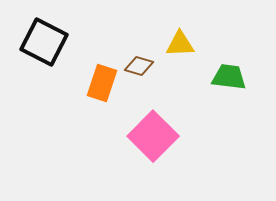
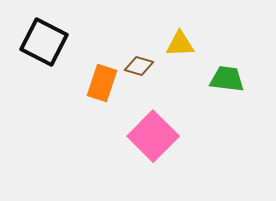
green trapezoid: moved 2 px left, 2 px down
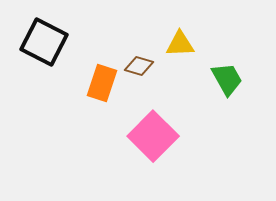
green trapezoid: rotated 54 degrees clockwise
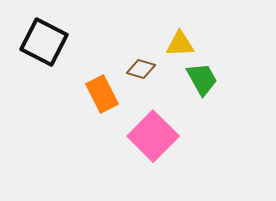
brown diamond: moved 2 px right, 3 px down
green trapezoid: moved 25 px left
orange rectangle: moved 11 px down; rotated 45 degrees counterclockwise
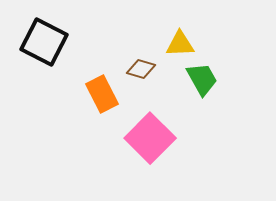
pink square: moved 3 px left, 2 px down
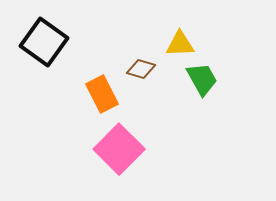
black square: rotated 9 degrees clockwise
pink square: moved 31 px left, 11 px down
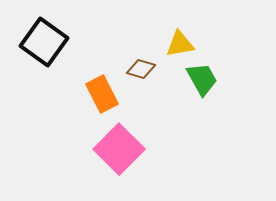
yellow triangle: rotated 8 degrees counterclockwise
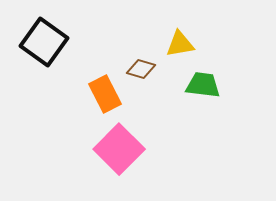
green trapezoid: moved 1 px right, 6 px down; rotated 54 degrees counterclockwise
orange rectangle: moved 3 px right
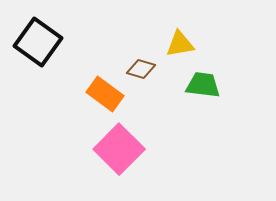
black square: moved 6 px left
orange rectangle: rotated 27 degrees counterclockwise
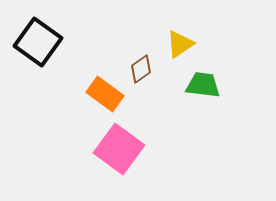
yellow triangle: rotated 24 degrees counterclockwise
brown diamond: rotated 52 degrees counterclockwise
pink square: rotated 9 degrees counterclockwise
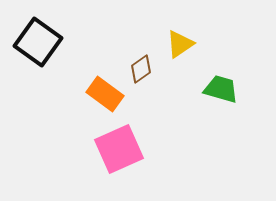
green trapezoid: moved 18 px right, 4 px down; rotated 9 degrees clockwise
pink square: rotated 30 degrees clockwise
